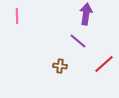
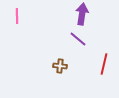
purple arrow: moved 4 px left
purple line: moved 2 px up
red line: rotated 35 degrees counterclockwise
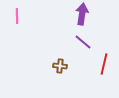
purple line: moved 5 px right, 3 px down
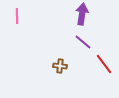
red line: rotated 50 degrees counterclockwise
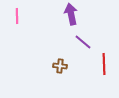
purple arrow: moved 11 px left; rotated 20 degrees counterclockwise
red line: rotated 35 degrees clockwise
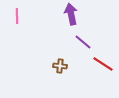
red line: moved 1 px left; rotated 55 degrees counterclockwise
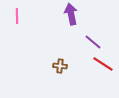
purple line: moved 10 px right
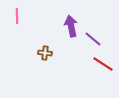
purple arrow: moved 12 px down
purple line: moved 3 px up
brown cross: moved 15 px left, 13 px up
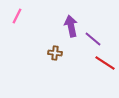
pink line: rotated 28 degrees clockwise
brown cross: moved 10 px right
red line: moved 2 px right, 1 px up
